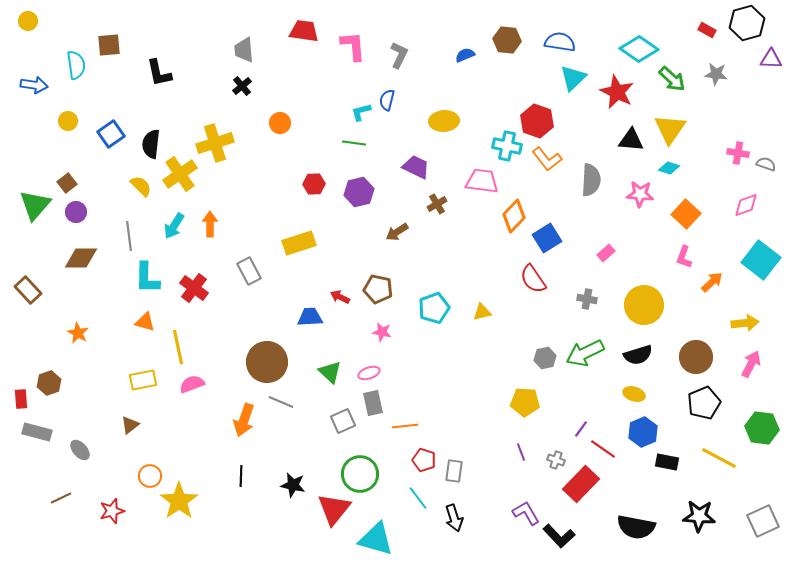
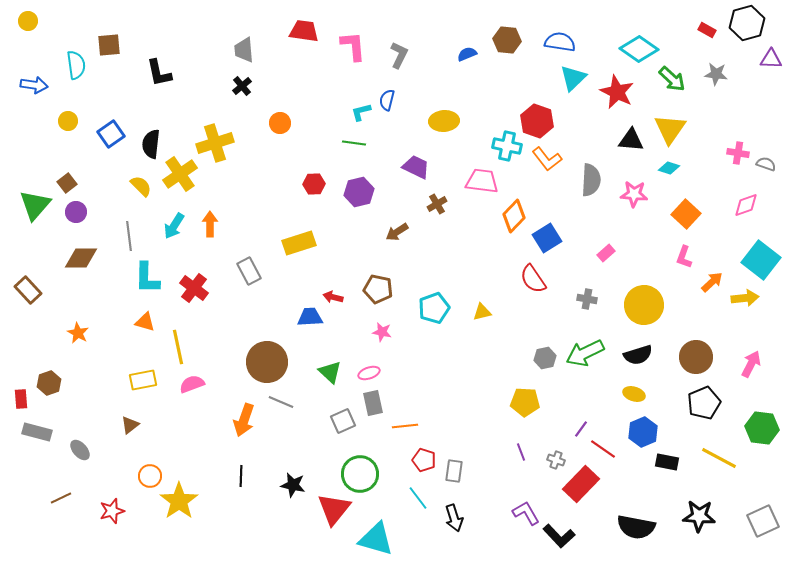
blue semicircle at (465, 55): moved 2 px right, 1 px up
pink star at (640, 194): moved 6 px left
red arrow at (340, 297): moved 7 px left; rotated 12 degrees counterclockwise
yellow arrow at (745, 323): moved 25 px up
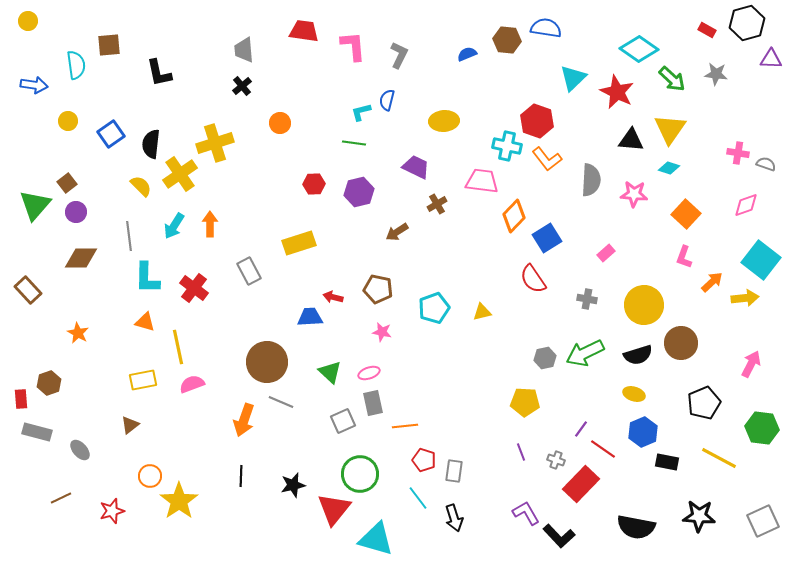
blue semicircle at (560, 42): moved 14 px left, 14 px up
brown circle at (696, 357): moved 15 px left, 14 px up
black star at (293, 485): rotated 25 degrees counterclockwise
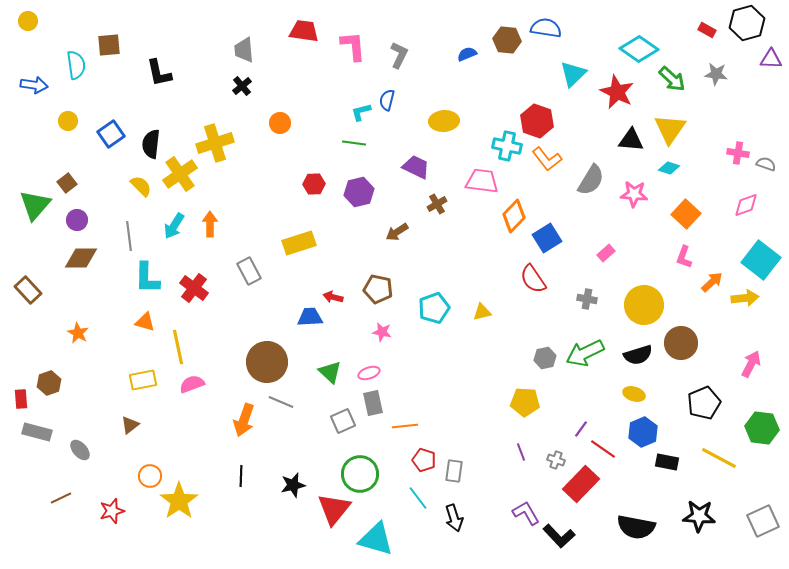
cyan triangle at (573, 78): moved 4 px up
gray semicircle at (591, 180): rotated 28 degrees clockwise
purple circle at (76, 212): moved 1 px right, 8 px down
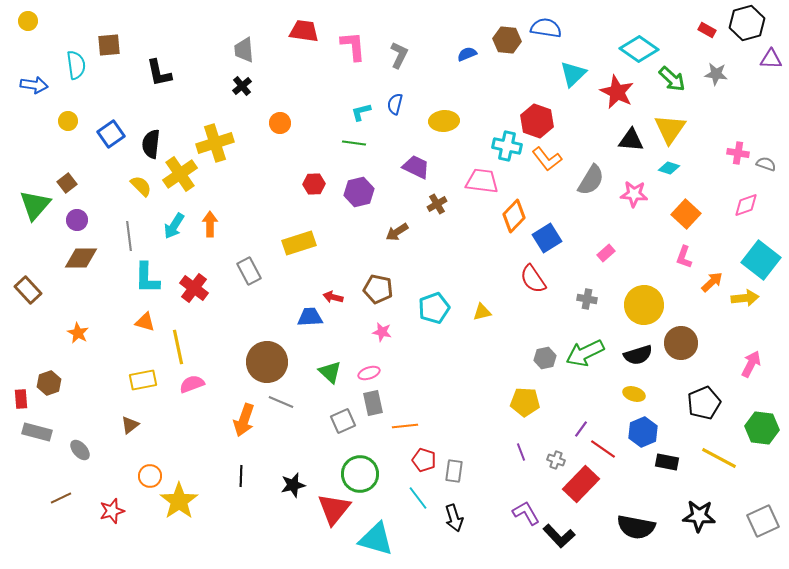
blue semicircle at (387, 100): moved 8 px right, 4 px down
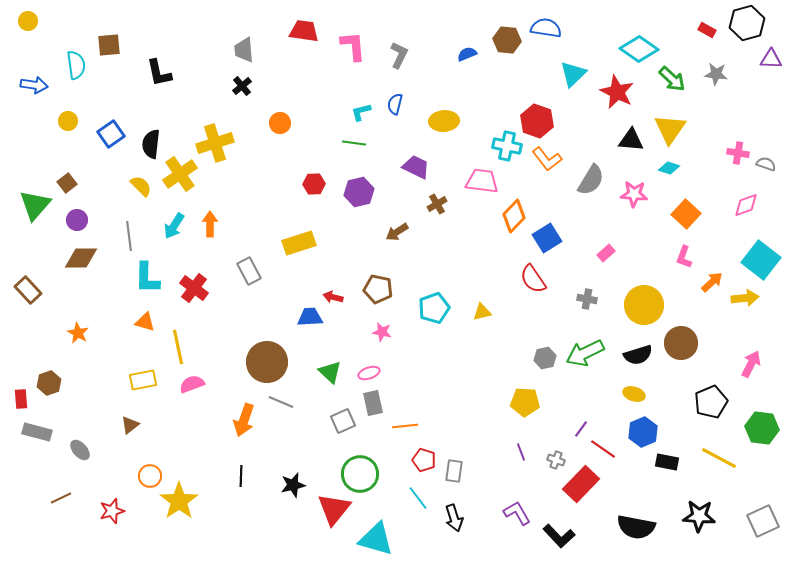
black pentagon at (704, 403): moved 7 px right, 1 px up
purple L-shape at (526, 513): moved 9 px left
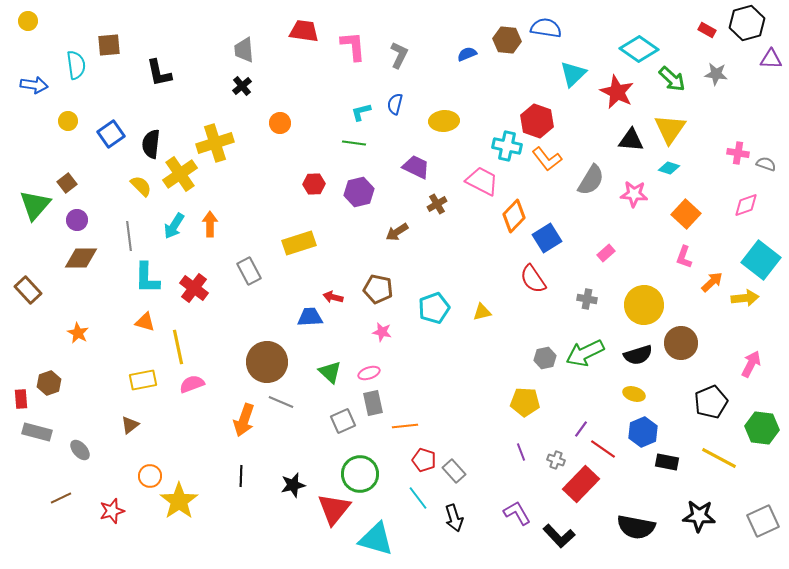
pink trapezoid at (482, 181): rotated 20 degrees clockwise
gray rectangle at (454, 471): rotated 50 degrees counterclockwise
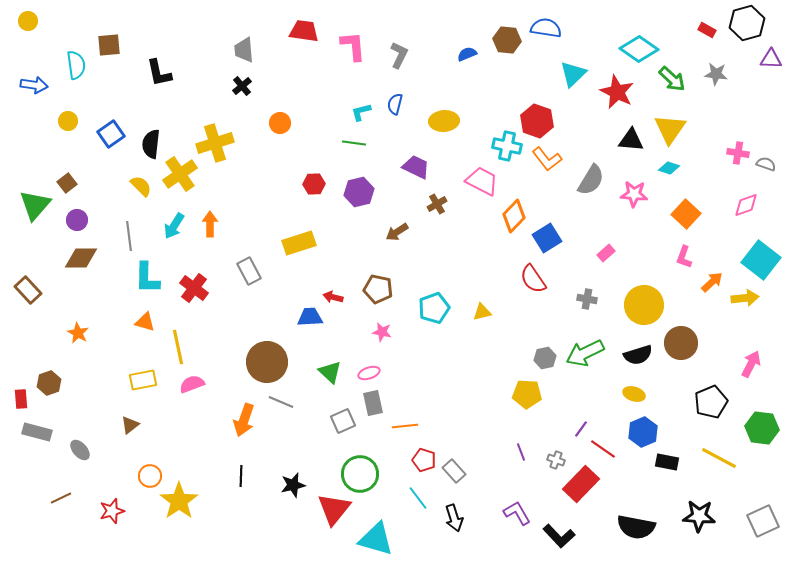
yellow pentagon at (525, 402): moved 2 px right, 8 px up
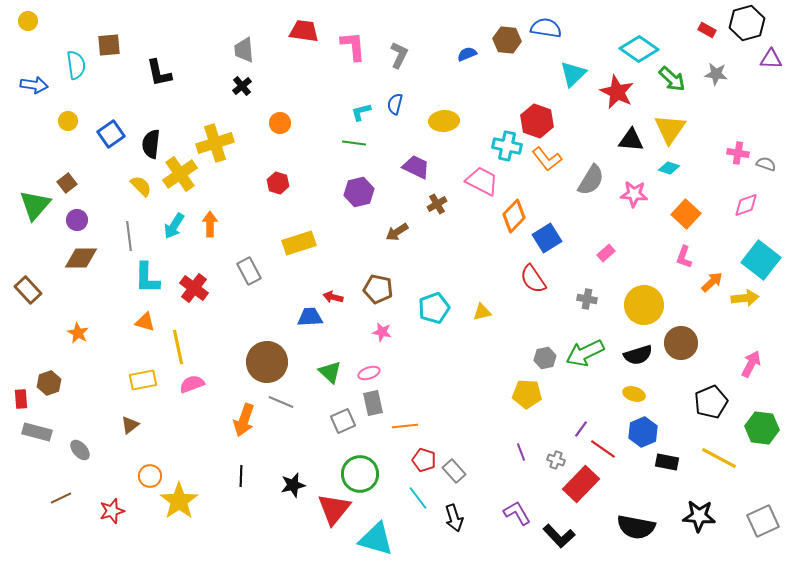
red hexagon at (314, 184): moved 36 px left, 1 px up; rotated 20 degrees clockwise
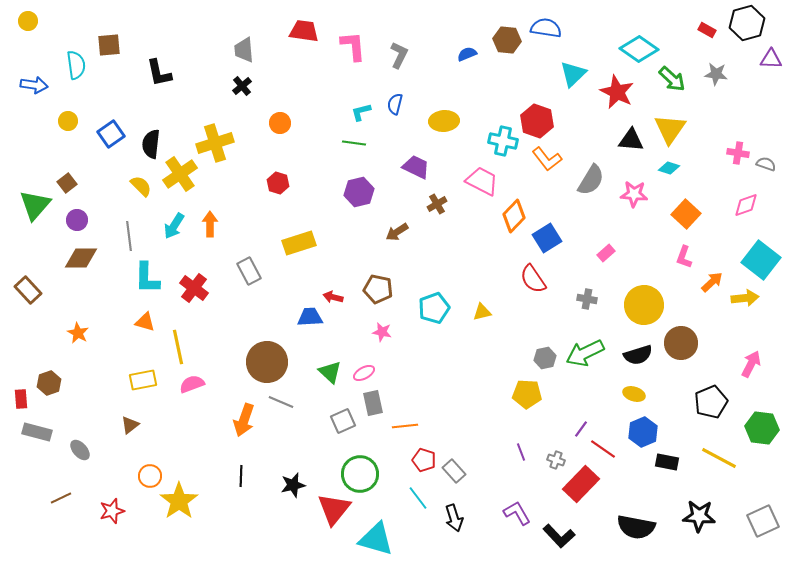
cyan cross at (507, 146): moved 4 px left, 5 px up
pink ellipse at (369, 373): moved 5 px left; rotated 10 degrees counterclockwise
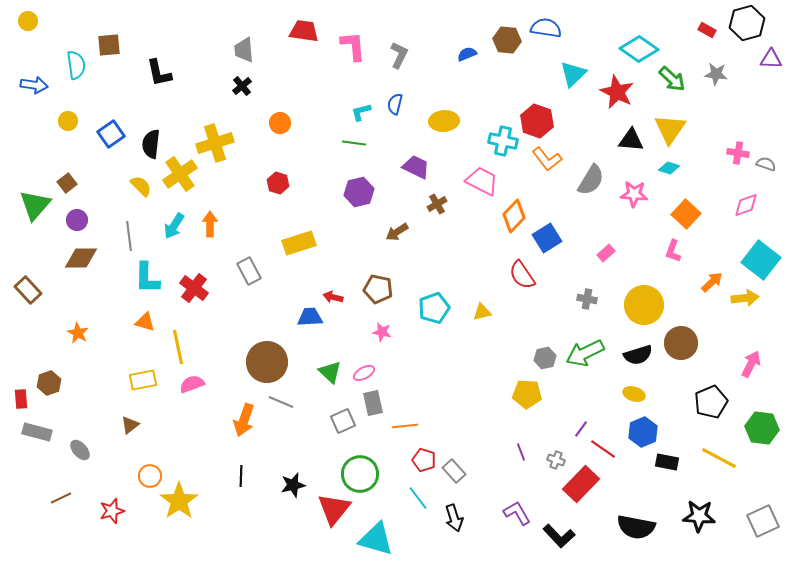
pink L-shape at (684, 257): moved 11 px left, 6 px up
red semicircle at (533, 279): moved 11 px left, 4 px up
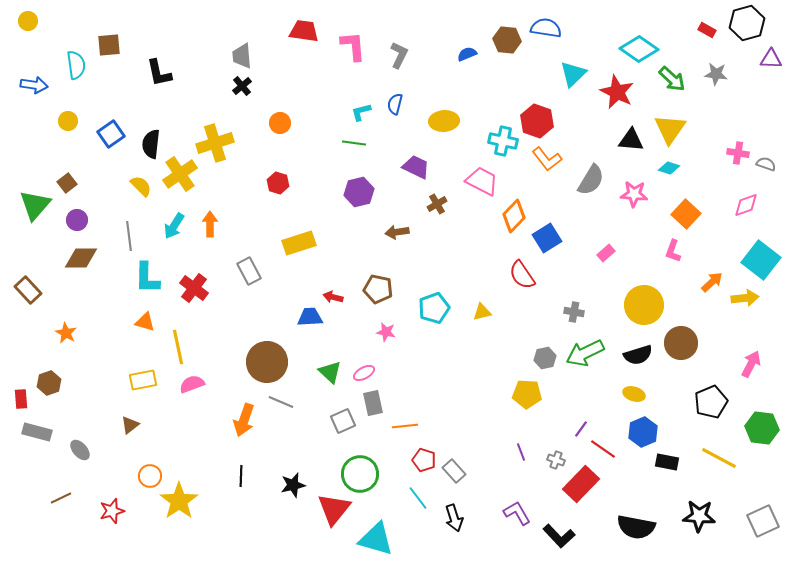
gray trapezoid at (244, 50): moved 2 px left, 6 px down
brown arrow at (397, 232): rotated 25 degrees clockwise
gray cross at (587, 299): moved 13 px left, 13 px down
pink star at (382, 332): moved 4 px right
orange star at (78, 333): moved 12 px left
